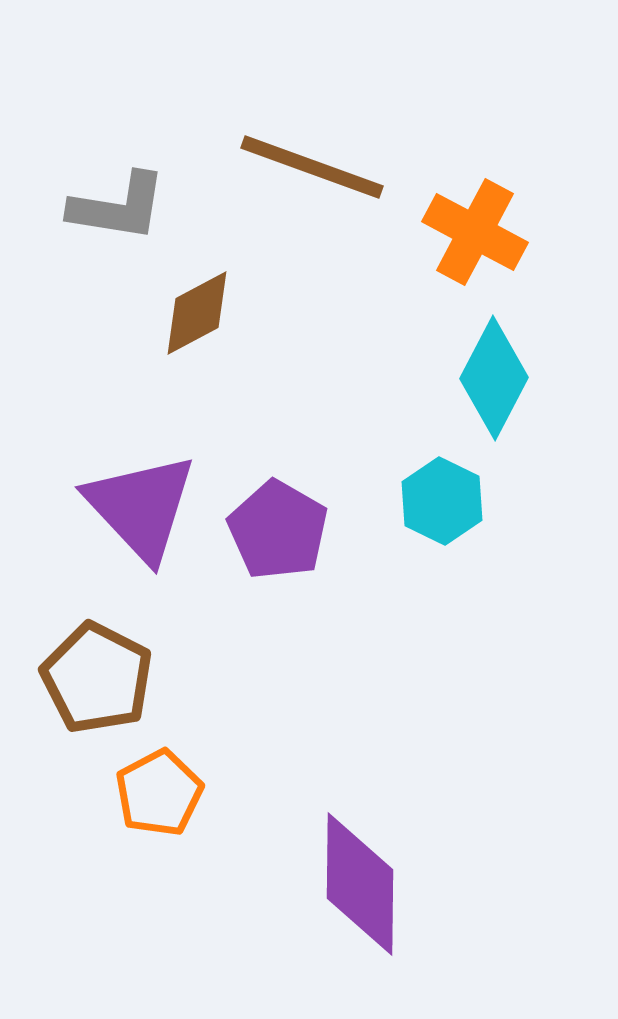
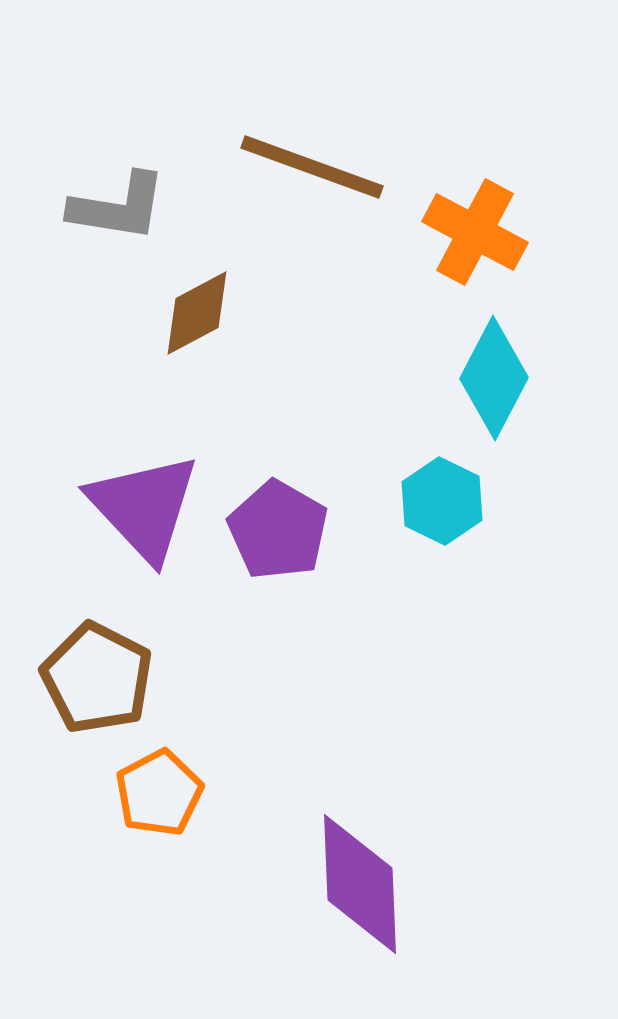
purple triangle: moved 3 px right
purple diamond: rotated 3 degrees counterclockwise
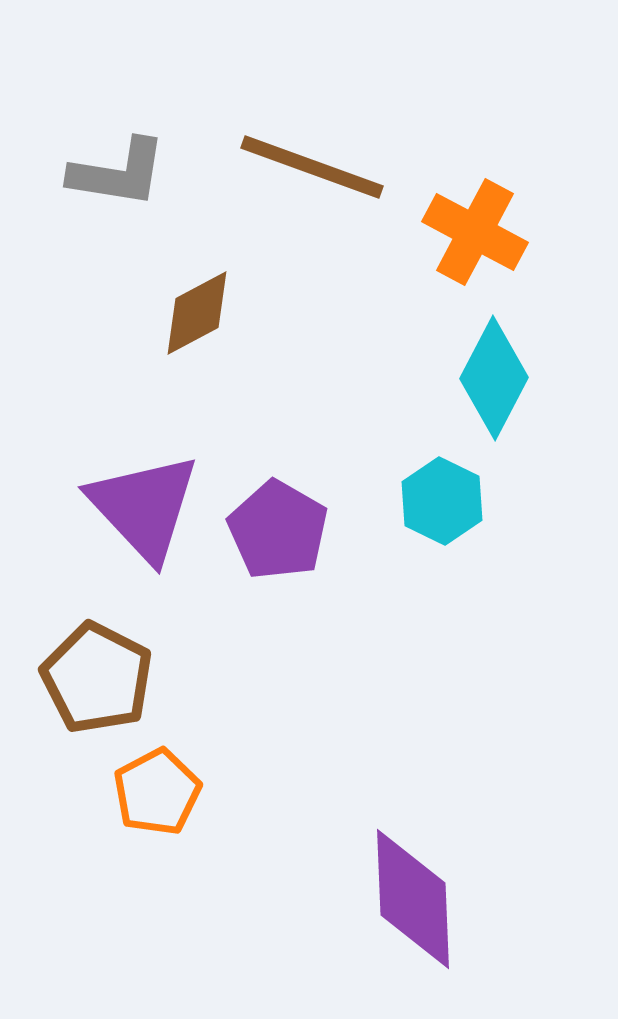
gray L-shape: moved 34 px up
orange pentagon: moved 2 px left, 1 px up
purple diamond: moved 53 px right, 15 px down
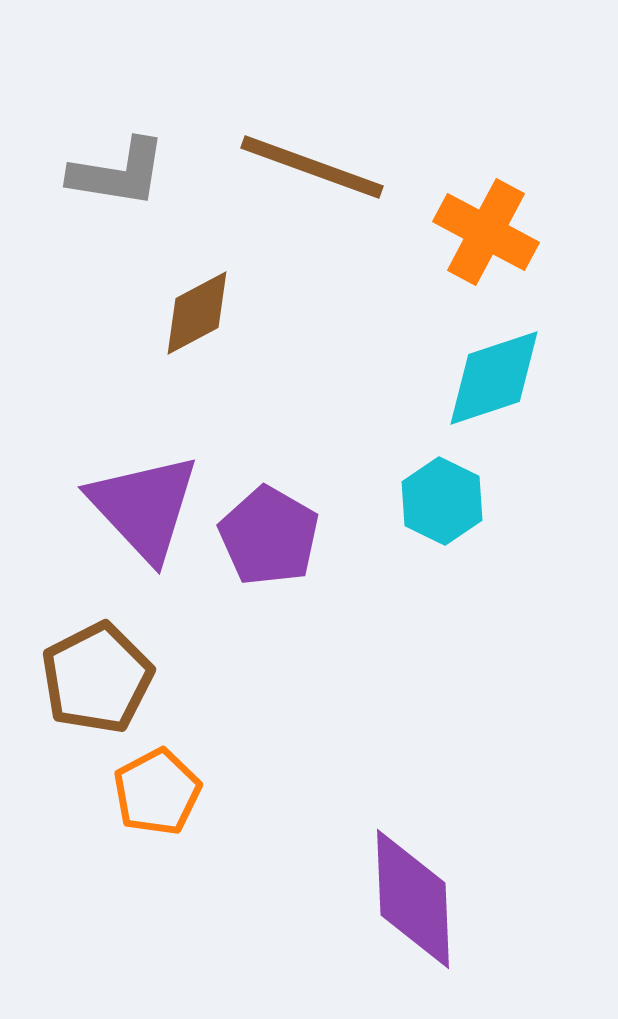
orange cross: moved 11 px right
cyan diamond: rotated 44 degrees clockwise
purple pentagon: moved 9 px left, 6 px down
brown pentagon: rotated 18 degrees clockwise
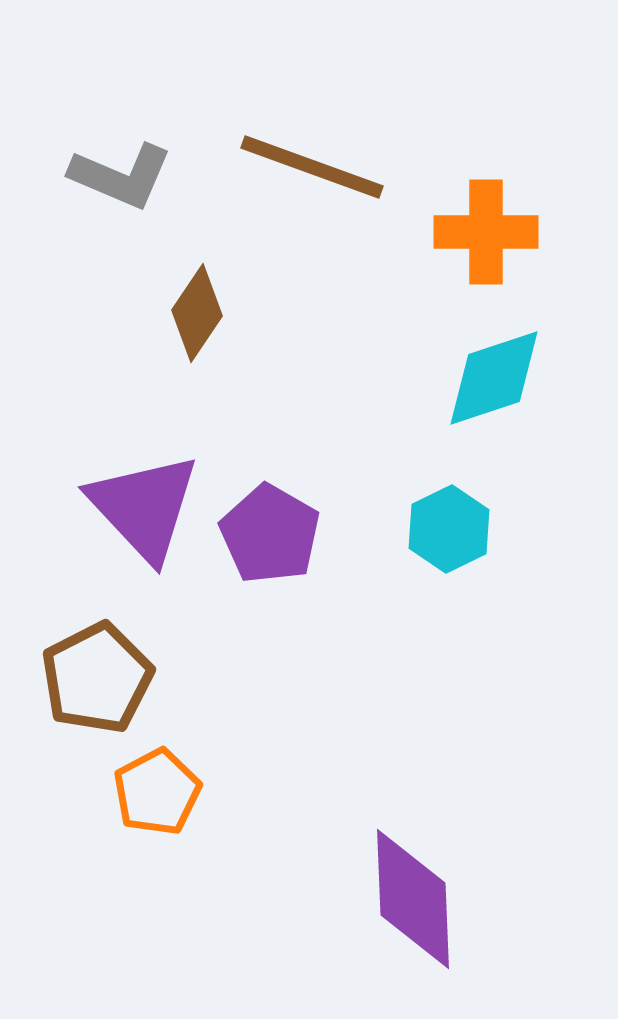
gray L-shape: moved 3 px right, 3 px down; rotated 14 degrees clockwise
orange cross: rotated 28 degrees counterclockwise
brown diamond: rotated 28 degrees counterclockwise
cyan hexagon: moved 7 px right, 28 px down; rotated 8 degrees clockwise
purple pentagon: moved 1 px right, 2 px up
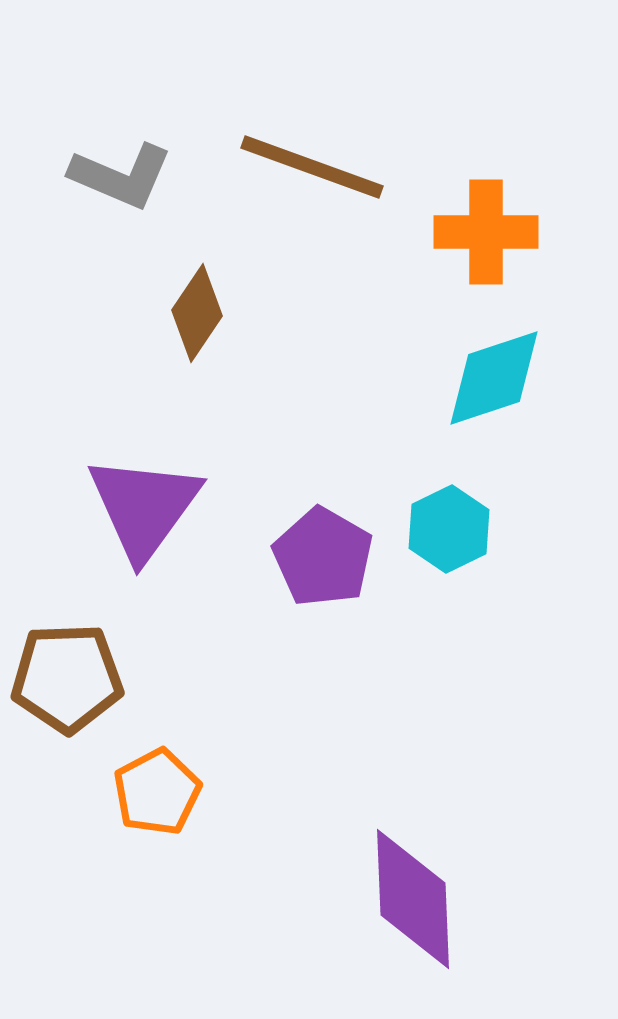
purple triangle: rotated 19 degrees clockwise
purple pentagon: moved 53 px right, 23 px down
brown pentagon: moved 30 px left; rotated 25 degrees clockwise
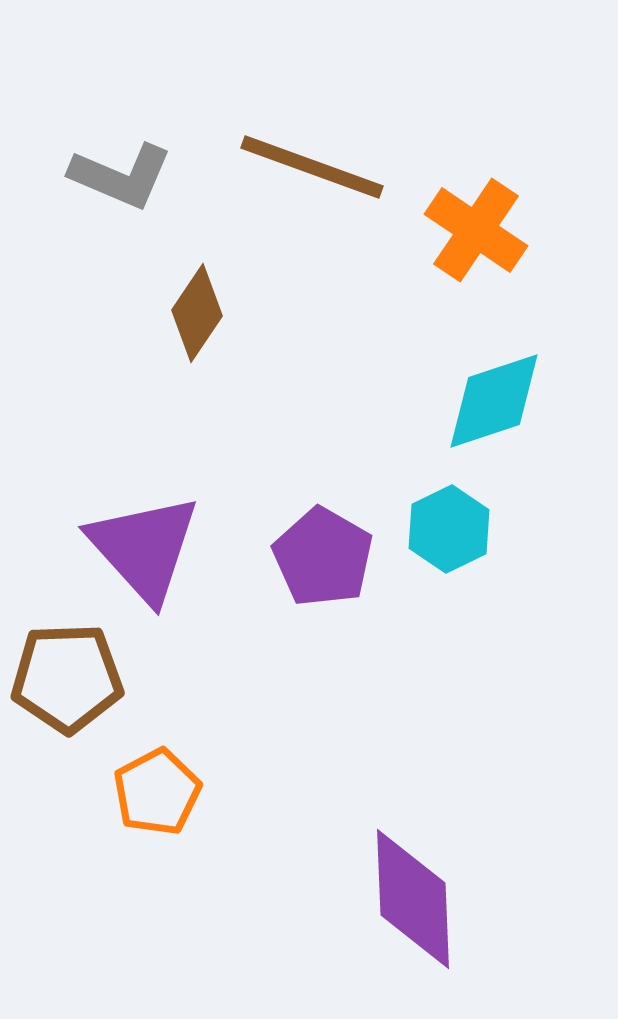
orange cross: moved 10 px left, 2 px up; rotated 34 degrees clockwise
cyan diamond: moved 23 px down
purple triangle: moved 41 px down; rotated 18 degrees counterclockwise
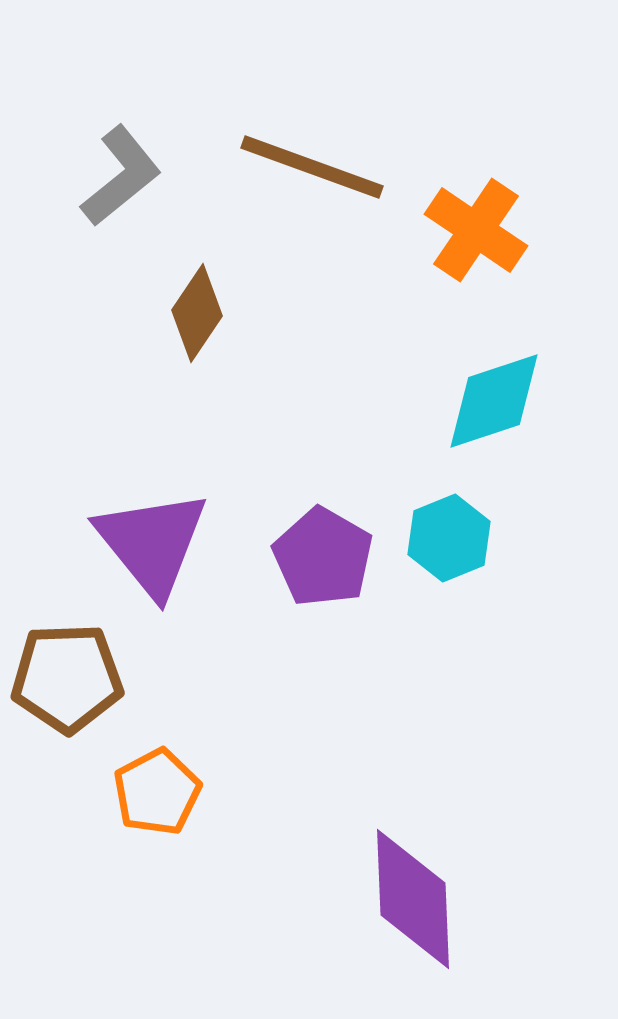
gray L-shape: rotated 62 degrees counterclockwise
cyan hexagon: moved 9 px down; rotated 4 degrees clockwise
purple triangle: moved 8 px right, 5 px up; rotated 3 degrees clockwise
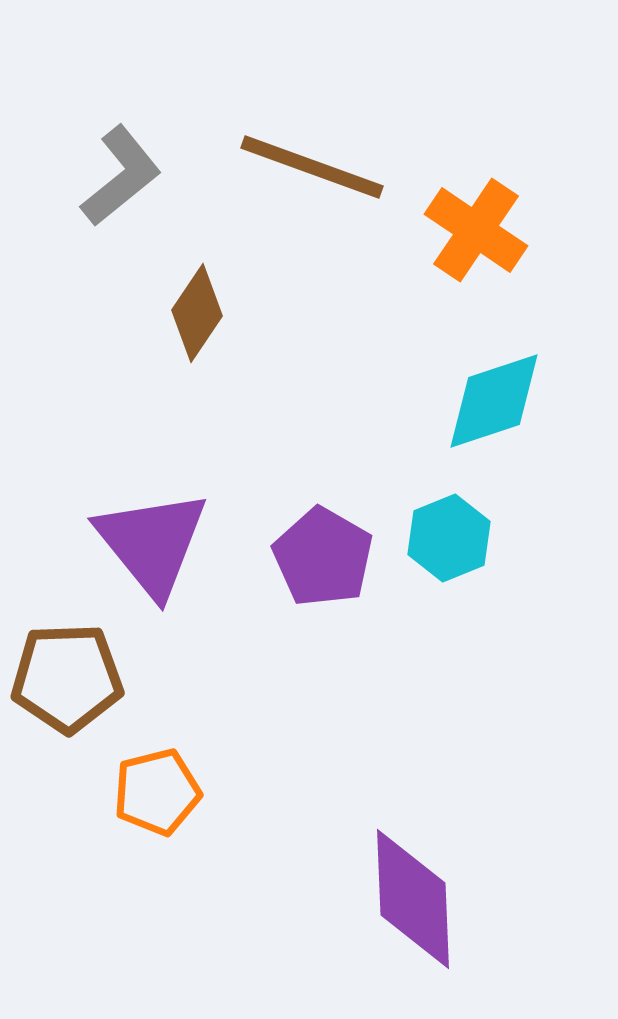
orange pentagon: rotated 14 degrees clockwise
